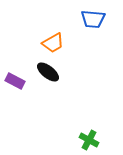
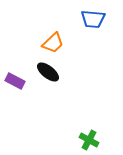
orange trapezoid: rotated 15 degrees counterclockwise
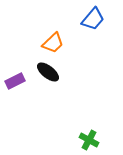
blue trapezoid: rotated 55 degrees counterclockwise
purple rectangle: rotated 54 degrees counterclockwise
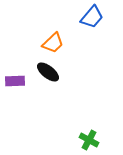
blue trapezoid: moved 1 px left, 2 px up
purple rectangle: rotated 24 degrees clockwise
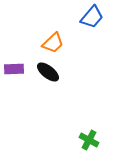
purple rectangle: moved 1 px left, 12 px up
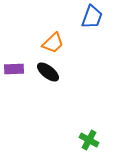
blue trapezoid: rotated 20 degrees counterclockwise
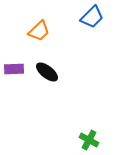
blue trapezoid: rotated 25 degrees clockwise
orange trapezoid: moved 14 px left, 12 px up
black ellipse: moved 1 px left
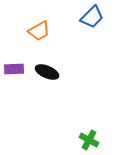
orange trapezoid: rotated 15 degrees clockwise
black ellipse: rotated 15 degrees counterclockwise
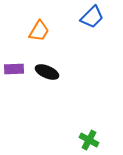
orange trapezoid: rotated 30 degrees counterclockwise
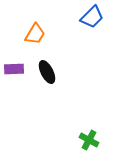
orange trapezoid: moved 4 px left, 3 px down
black ellipse: rotated 40 degrees clockwise
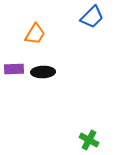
black ellipse: moved 4 px left; rotated 65 degrees counterclockwise
